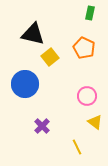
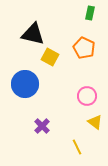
yellow square: rotated 24 degrees counterclockwise
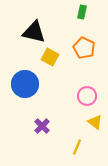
green rectangle: moved 8 px left, 1 px up
black triangle: moved 1 px right, 2 px up
yellow line: rotated 49 degrees clockwise
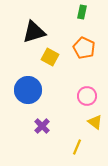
black triangle: rotated 30 degrees counterclockwise
blue circle: moved 3 px right, 6 px down
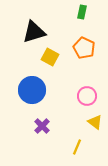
blue circle: moved 4 px right
